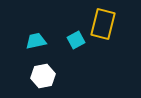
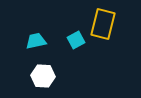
white hexagon: rotated 15 degrees clockwise
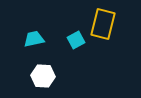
cyan trapezoid: moved 2 px left, 2 px up
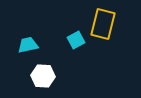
cyan trapezoid: moved 6 px left, 6 px down
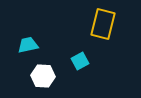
cyan square: moved 4 px right, 21 px down
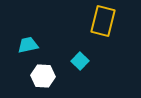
yellow rectangle: moved 3 px up
cyan square: rotated 18 degrees counterclockwise
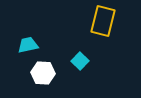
white hexagon: moved 3 px up
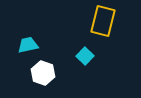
cyan square: moved 5 px right, 5 px up
white hexagon: rotated 15 degrees clockwise
